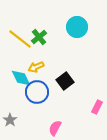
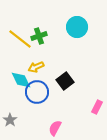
green cross: moved 1 px up; rotated 21 degrees clockwise
cyan diamond: moved 2 px down
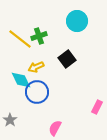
cyan circle: moved 6 px up
black square: moved 2 px right, 22 px up
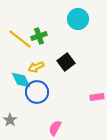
cyan circle: moved 1 px right, 2 px up
black square: moved 1 px left, 3 px down
pink rectangle: moved 10 px up; rotated 56 degrees clockwise
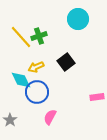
yellow line: moved 1 px right, 2 px up; rotated 10 degrees clockwise
pink semicircle: moved 5 px left, 11 px up
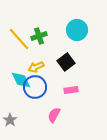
cyan circle: moved 1 px left, 11 px down
yellow line: moved 2 px left, 2 px down
blue circle: moved 2 px left, 5 px up
pink rectangle: moved 26 px left, 7 px up
pink semicircle: moved 4 px right, 2 px up
